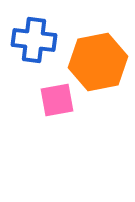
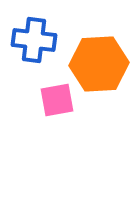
orange hexagon: moved 1 px right, 2 px down; rotated 8 degrees clockwise
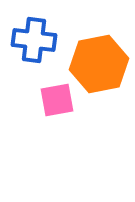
orange hexagon: rotated 8 degrees counterclockwise
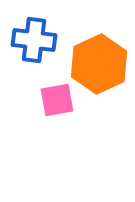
orange hexagon: rotated 14 degrees counterclockwise
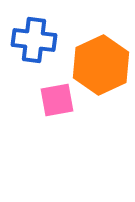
orange hexagon: moved 2 px right, 1 px down
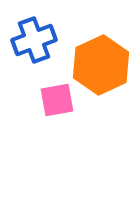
blue cross: rotated 27 degrees counterclockwise
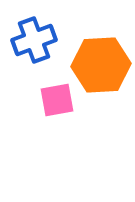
orange hexagon: rotated 22 degrees clockwise
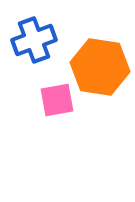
orange hexagon: moved 1 px left, 2 px down; rotated 12 degrees clockwise
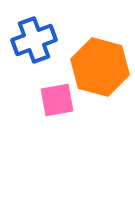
orange hexagon: rotated 6 degrees clockwise
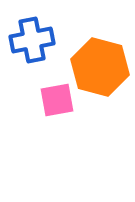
blue cross: moved 2 px left; rotated 9 degrees clockwise
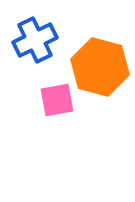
blue cross: moved 3 px right; rotated 15 degrees counterclockwise
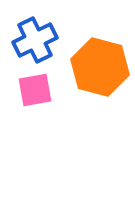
pink square: moved 22 px left, 10 px up
